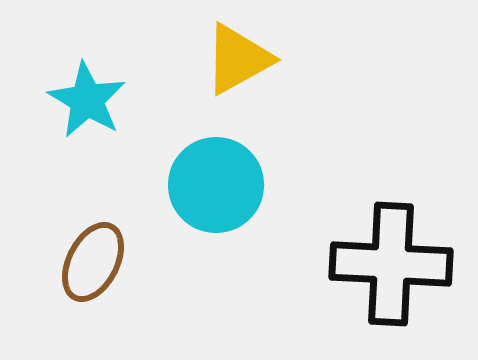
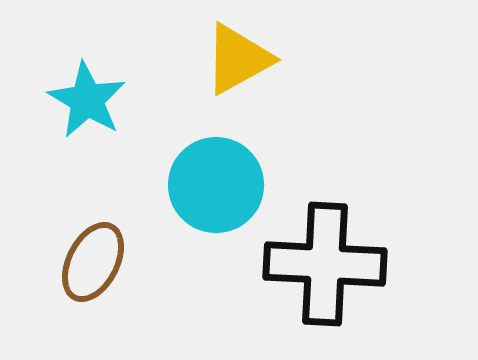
black cross: moved 66 px left
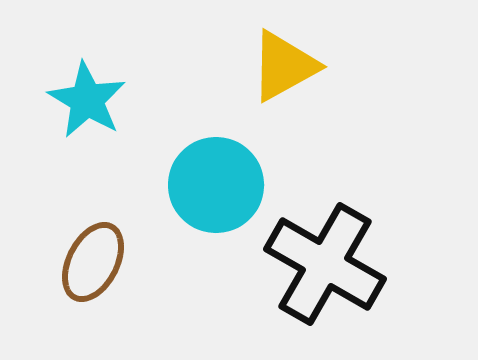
yellow triangle: moved 46 px right, 7 px down
black cross: rotated 27 degrees clockwise
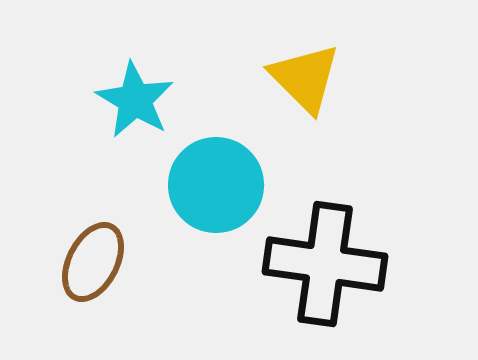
yellow triangle: moved 21 px right, 12 px down; rotated 46 degrees counterclockwise
cyan star: moved 48 px right
black cross: rotated 22 degrees counterclockwise
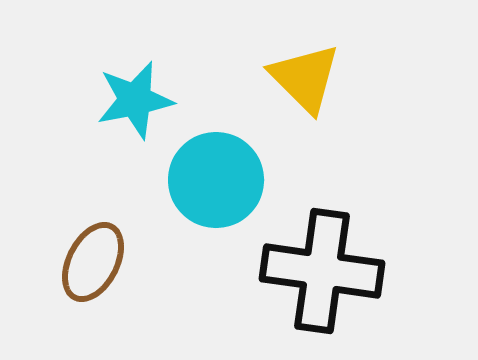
cyan star: rotated 30 degrees clockwise
cyan circle: moved 5 px up
black cross: moved 3 px left, 7 px down
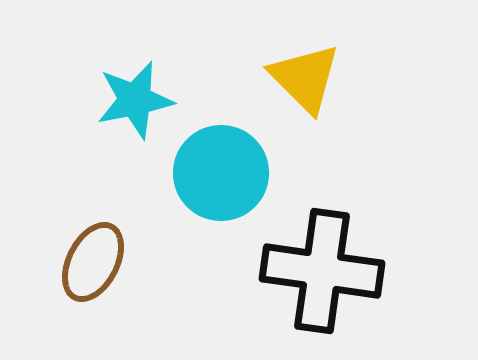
cyan circle: moved 5 px right, 7 px up
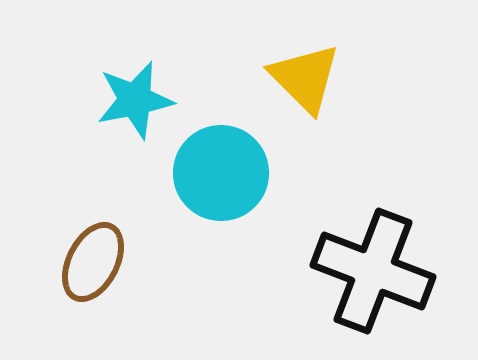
black cross: moved 51 px right; rotated 13 degrees clockwise
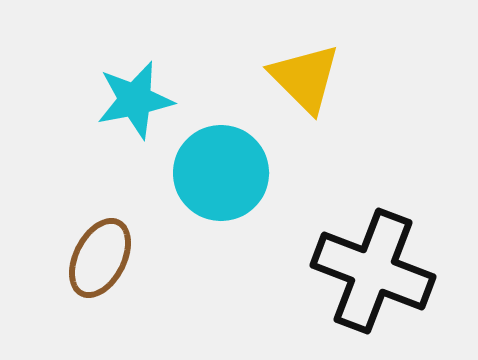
brown ellipse: moved 7 px right, 4 px up
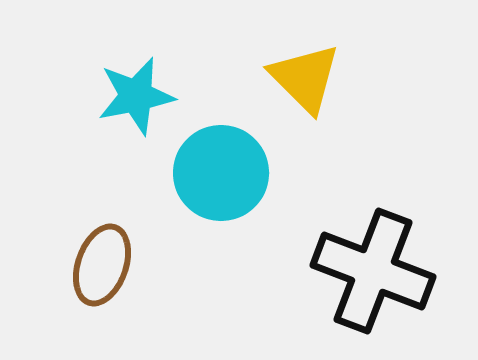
cyan star: moved 1 px right, 4 px up
brown ellipse: moved 2 px right, 7 px down; rotated 8 degrees counterclockwise
